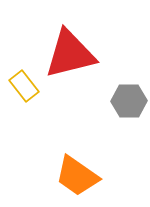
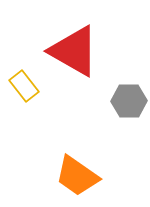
red triangle: moved 4 px right, 3 px up; rotated 44 degrees clockwise
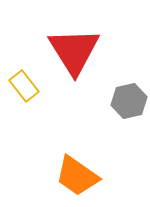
red triangle: rotated 28 degrees clockwise
gray hexagon: rotated 12 degrees counterclockwise
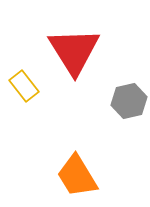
orange trapezoid: rotated 24 degrees clockwise
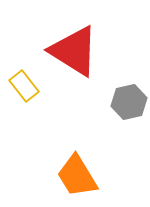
red triangle: rotated 26 degrees counterclockwise
gray hexagon: moved 1 px down
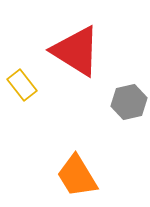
red triangle: moved 2 px right
yellow rectangle: moved 2 px left, 1 px up
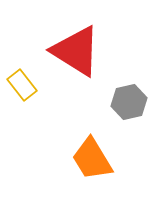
orange trapezoid: moved 15 px right, 17 px up
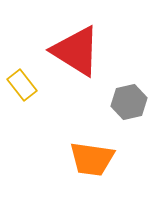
orange trapezoid: rotated 51 degrees counterclockwise
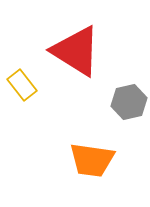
orange trapezoid: moved 1 px down
